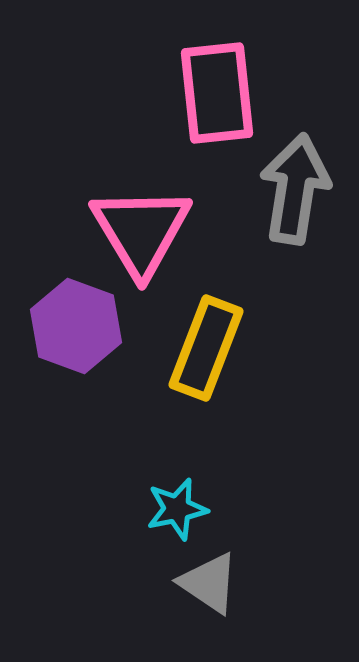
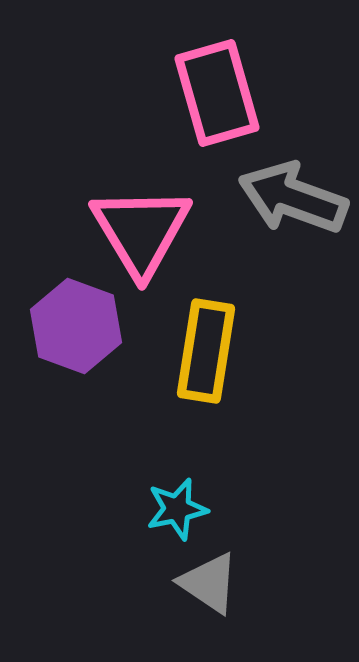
pink rectangle: rotated 10 degrees counterclockwise
gray arrow: moved 2 px left, 9 px down; rotated 79 degrees counterclockwise
yellow rectangle: moved 3 px down; rotated 12 degrees counterclockwise
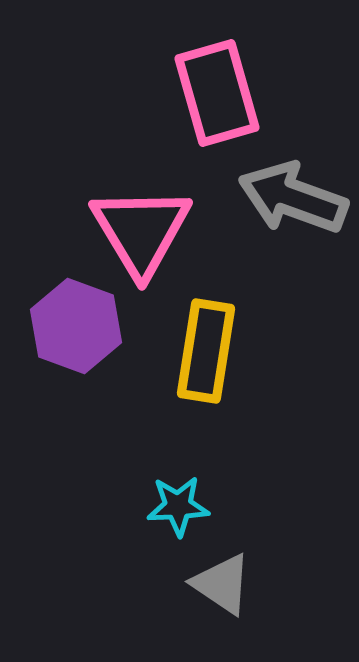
cyan star: moved 1 px right, 3 px up; rotated 10 degrees clockwise
gray triangle: moved 13 px right, 1 px down
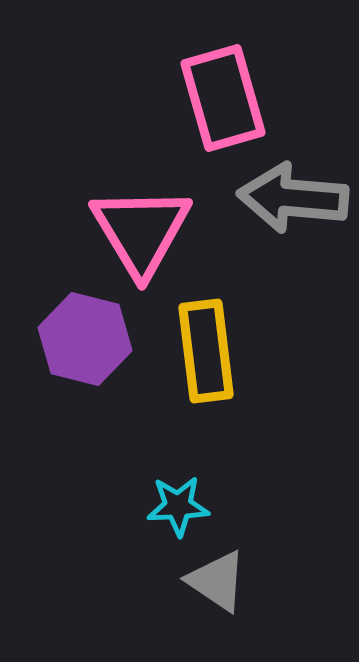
pink rectangle: moved 6 px right, 5 px down
gray arrow: rotated 15 degrees counterclockwise
purple hexagon: moved 9 px right, 13 px down; rotated 6 degrees counterclockwise
yellow rectangle: rotated 16 degrees counterclockwise
gray triangle: moved 5 px left, 3 px up
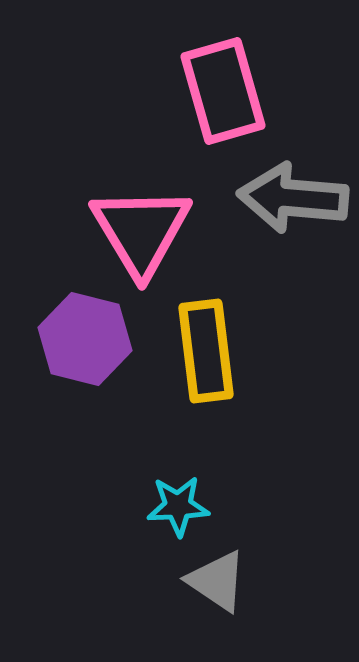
pink rectangle: moved 7 px up
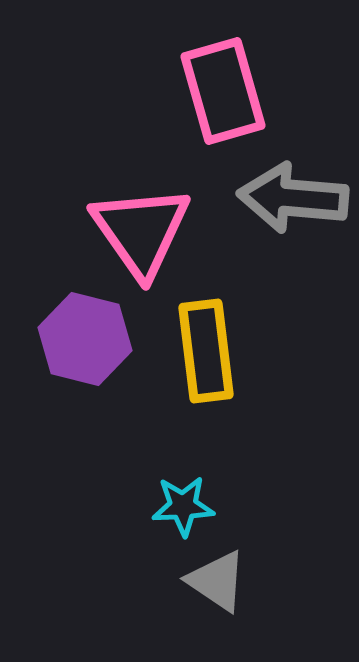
pink triangle: rotated 4 degrees counterclockwise
cyan star: moved 5 px right
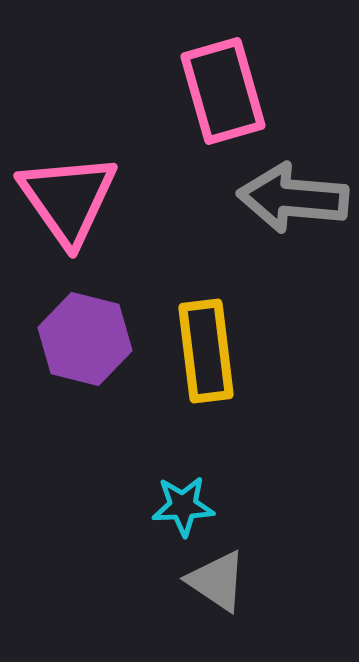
pink triangle: moved 73 px left, 32 px up
